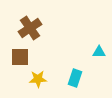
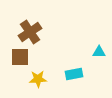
brown cross: moved 4 px down
cyan rectangle: moved 1 px left, 4 px up; rotated 60 degrees clockwise
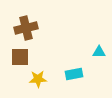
brown cross: moved 4 px left, 4 px up; rotated 20 degrees clockwise
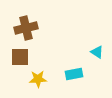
cyan triangle: moved 2 px left; rotated 32 degrees clockwise
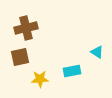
brown square: rotated 12 degrees counterclockwise
cyan rectangle: moved 2 px left, 3 px up
yellow star: moved 2 px right
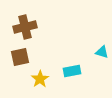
brown cross: moved 1 px left, 1 px up
cyan triangle: moved 5 px right; rotated 16 degrees counterclockwise
yellow star: rotated 30 degrees counterclockwise
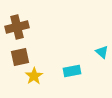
brown cross: moved 8 px left
cyan triangle: rotated 24 degrees clockwise
yellow star: moved 6 px left, 3 px up
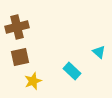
cyan triangle: moved 3 px left
cyan rectangle: rotated 54 degrees clockwise
yellow star: moved 1 px left, 5 px down; rotated 12 degrees clockwise
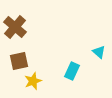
brown cross: moved 2 px left; rotated 35 degrees counterclockwise
brown square: moved 1 px left, 4 px down
cyan rectangle: rotated 72 degrees clockwise
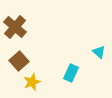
brown square: rotated 30 degrees counterclockwise
cyan rectangle: moved 1 px left, 2 px down
yellow star: moved 1 px left, 1 px down
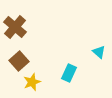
cyan rectangle: moved 2 px left
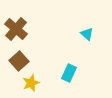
brown cross: moved 1 px right, 2 px down
cyan triangle: moved 12 px left, 18 px up
yellow star: moved 1 px left, 1 px down
